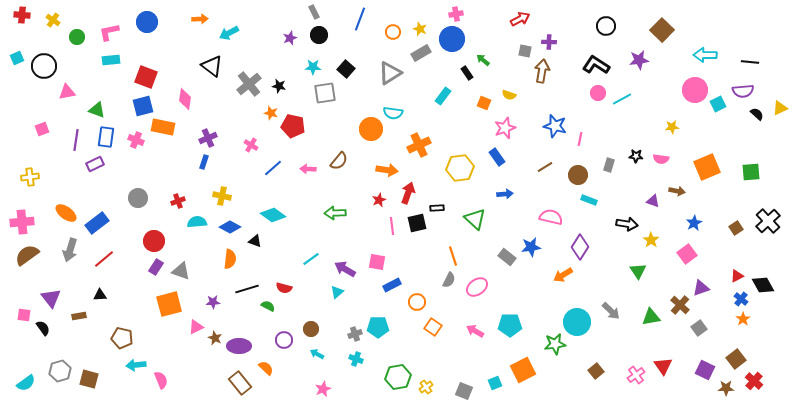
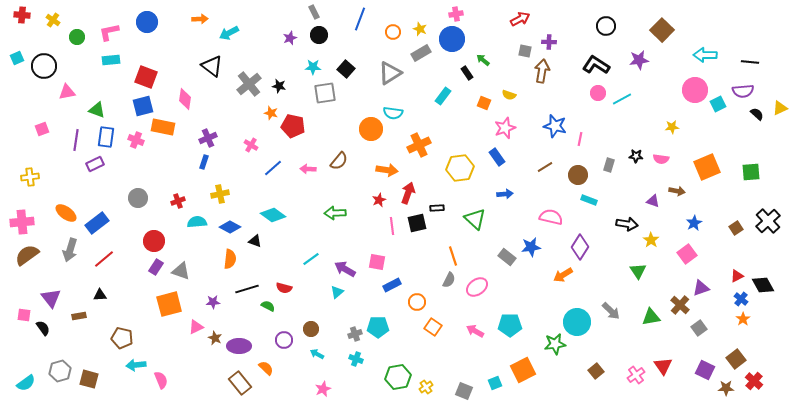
yellow cross at (222, 196): moved 2 px left, 2 px up; rotated 24 degrees counterclockwise
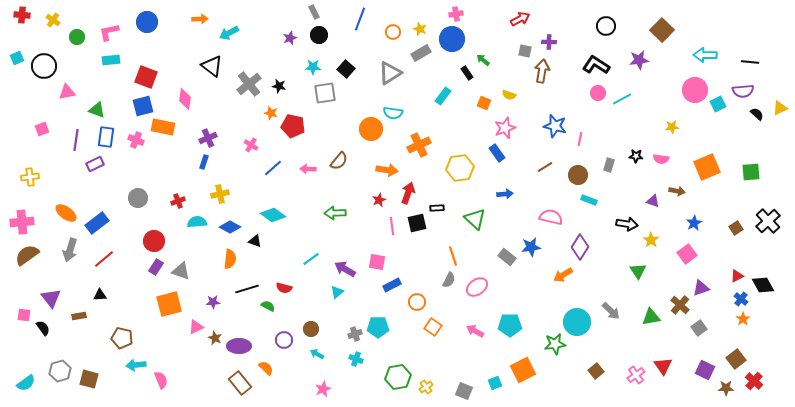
blue rectangle at (497, 157): moved 4 px up
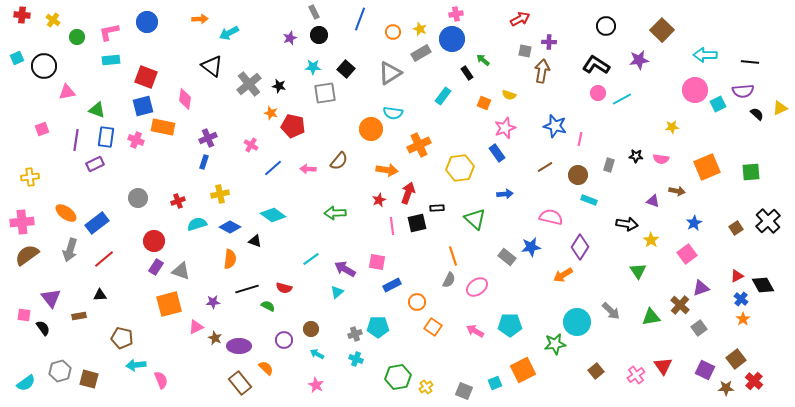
cyan semicircle at (197, 222): moved 2 px down; rotated 12 degrees counterclockwise
pink star at (323, 389): moved 7 px left, 4 px up; rotated 21 degrees counterclockwise
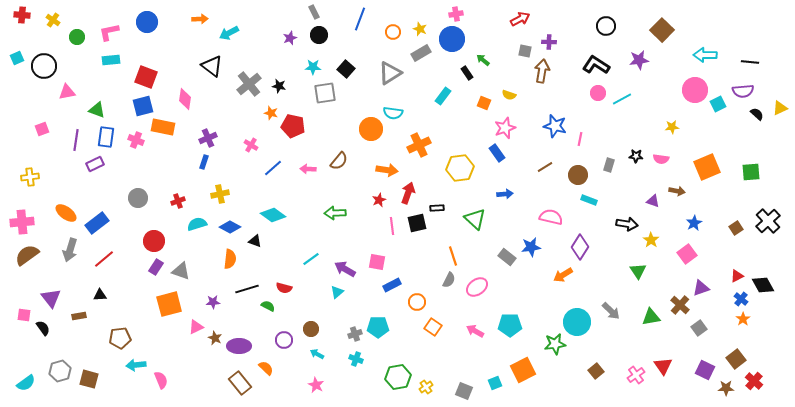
brown pentagon at (122, 338): moved 2 px left; rotated 20 degrees counterclockwise
